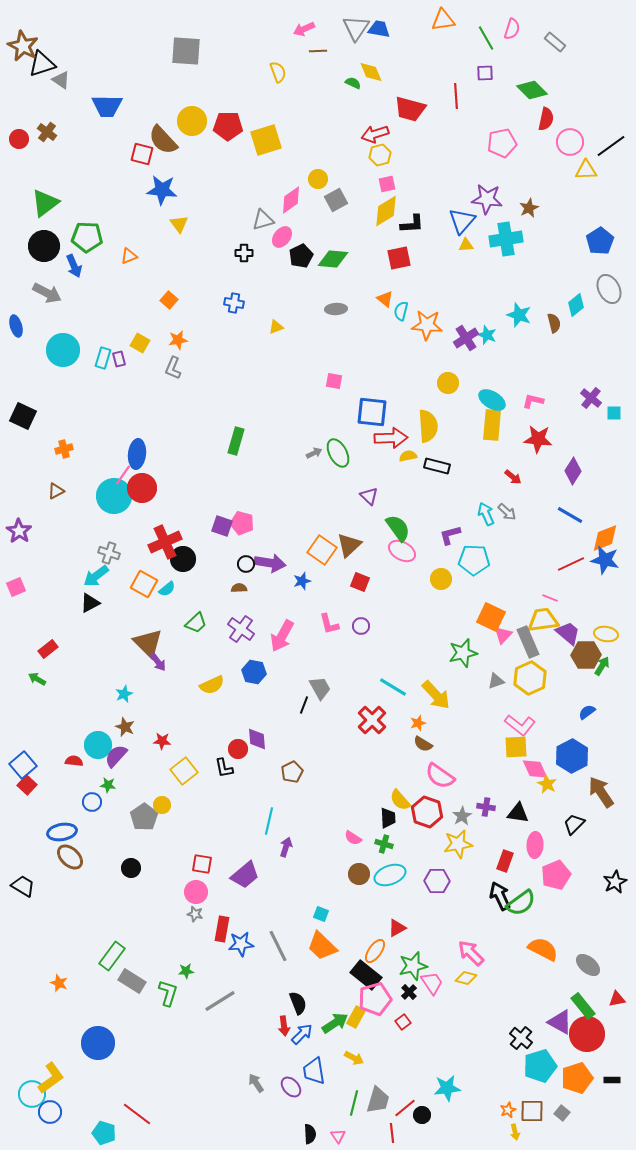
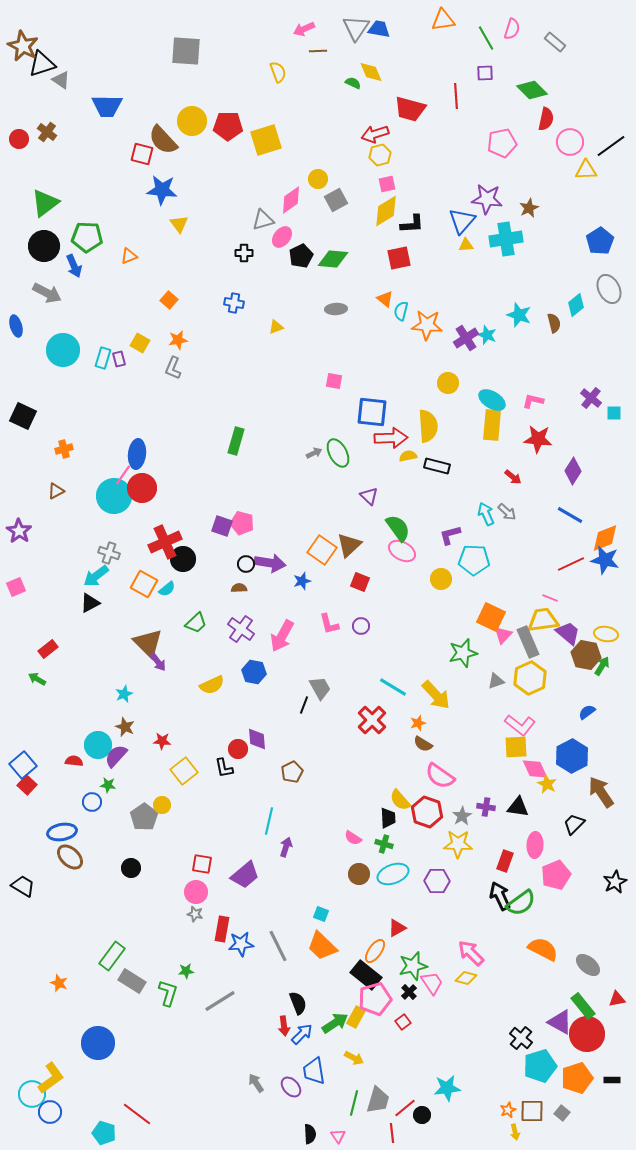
brown hexagon at (586, 655): rotated 12 degrees clockwise
black triangle at (518, 813): moved 6 px up
yellow star at (458, 844): rotated 12 degrees clockwise
cyan ellipse at (390, 875): moved 3 px right, 1 px up
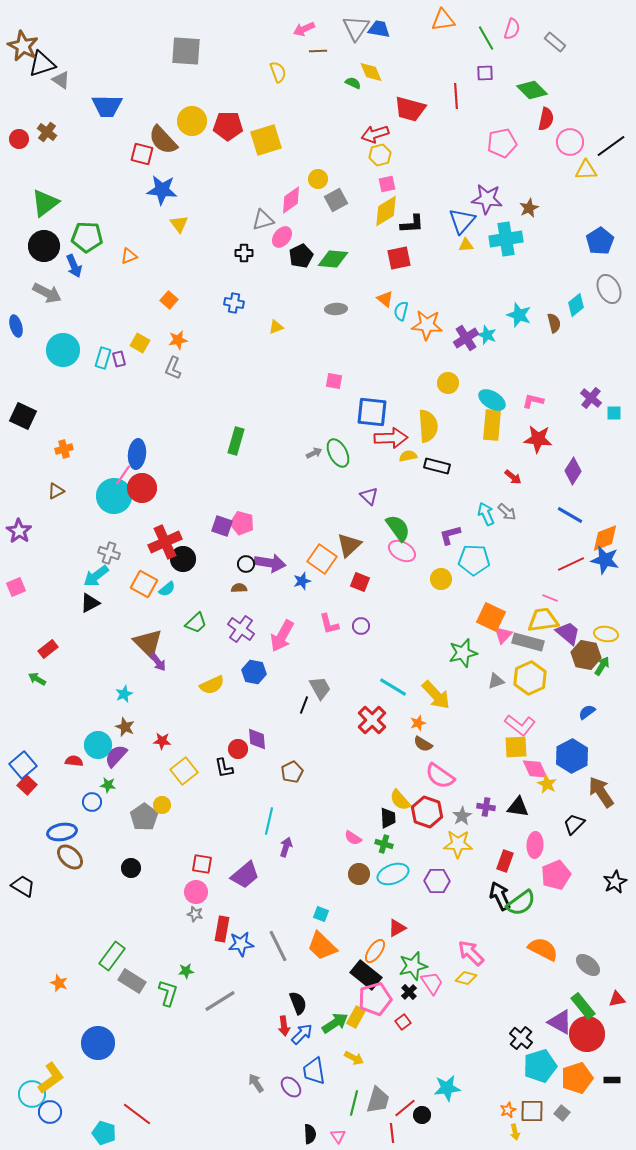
orange square at (322, 550): moved 9 px down
gray rectangle at (528, 642): rotated 52 degrees counterclockwise
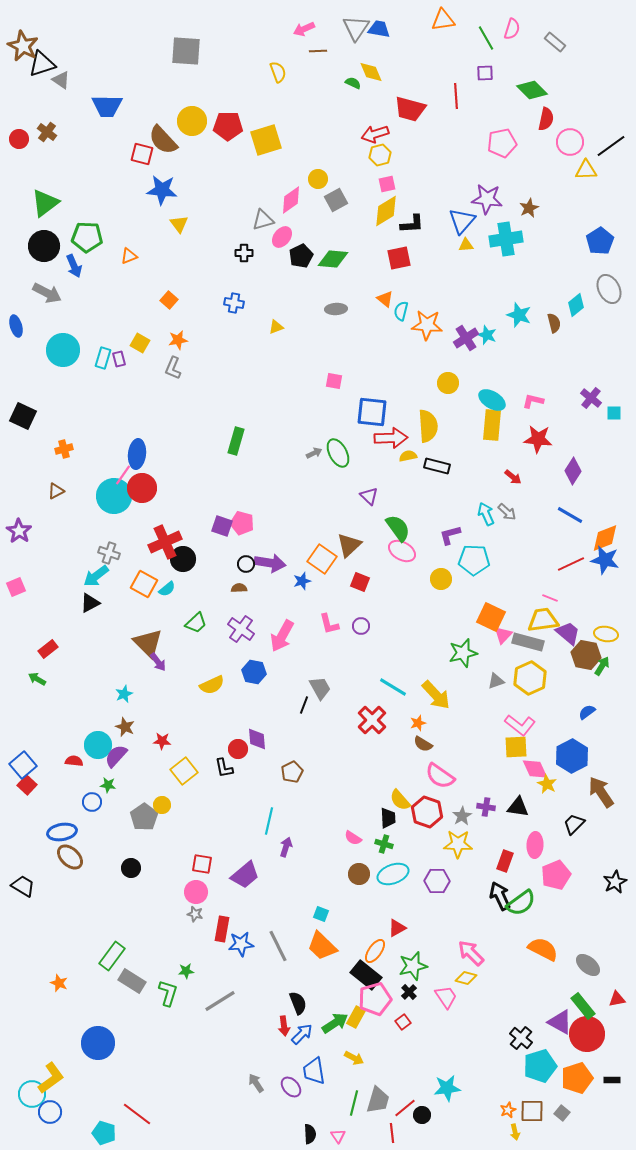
pink trapezoid at (432, 983): moved 14 px right, 14 px down
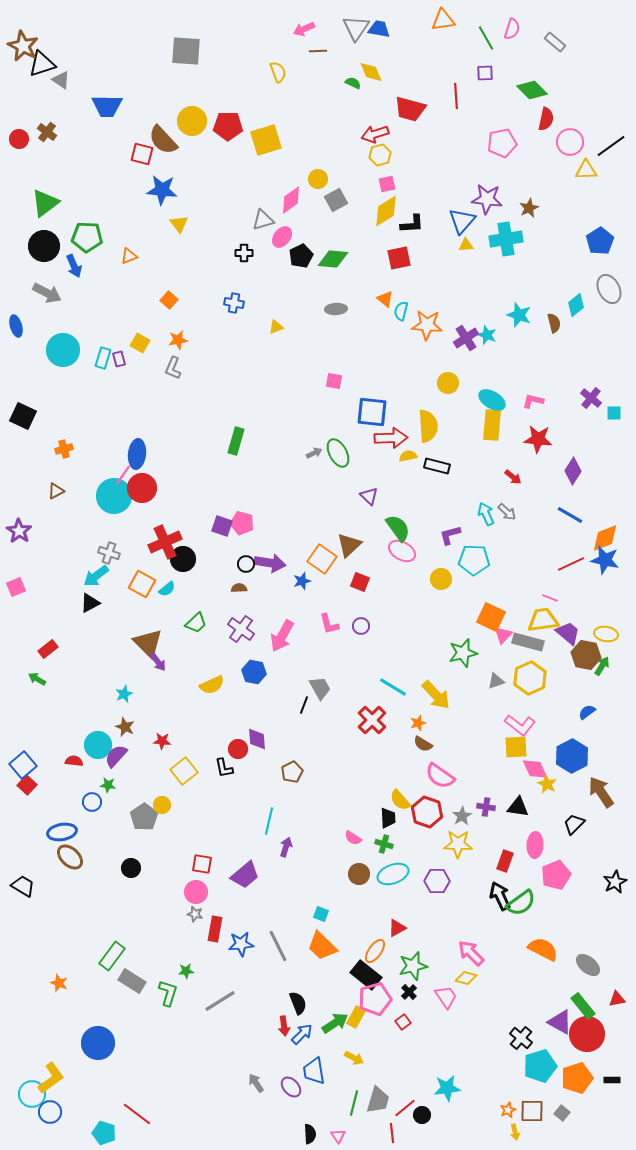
orange square at (144, 584): moved 2 px left
red rectangle at (222, 929): moved 7 px left
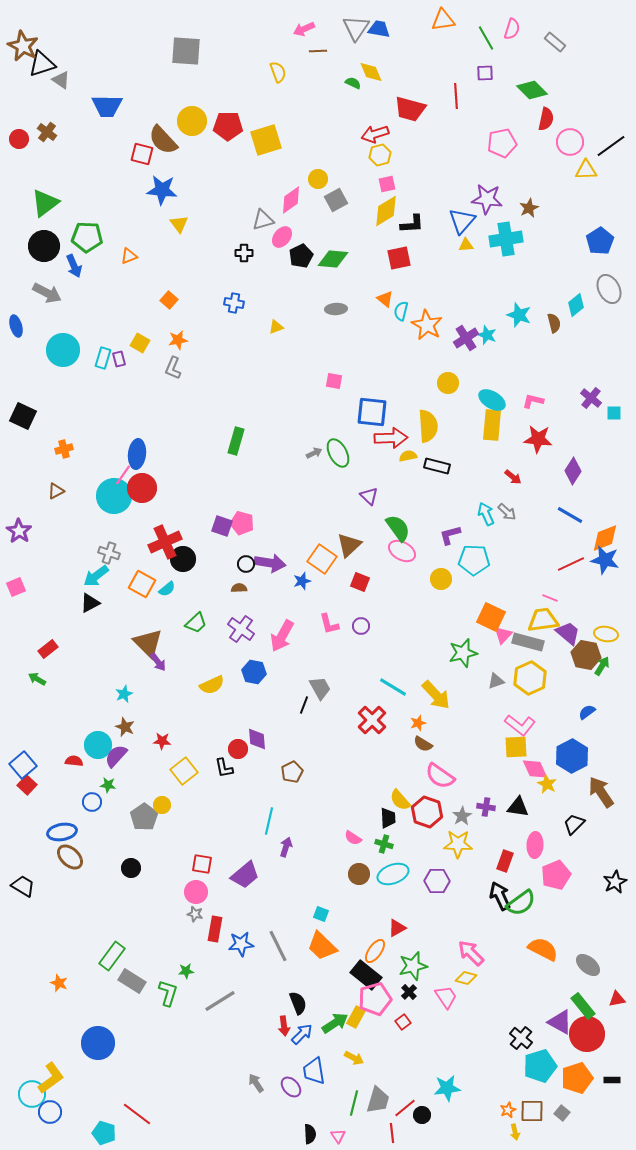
orange star at (427, 325): rotated 24 degrees clockwise
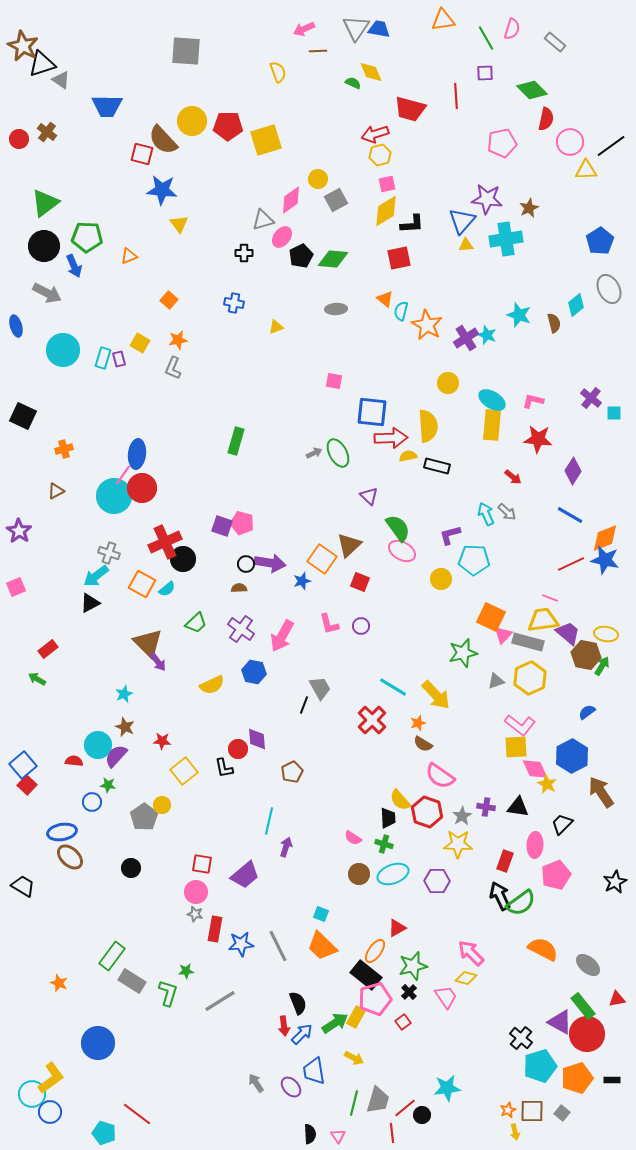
black trapezoid at (574, 824): moved 12 px left
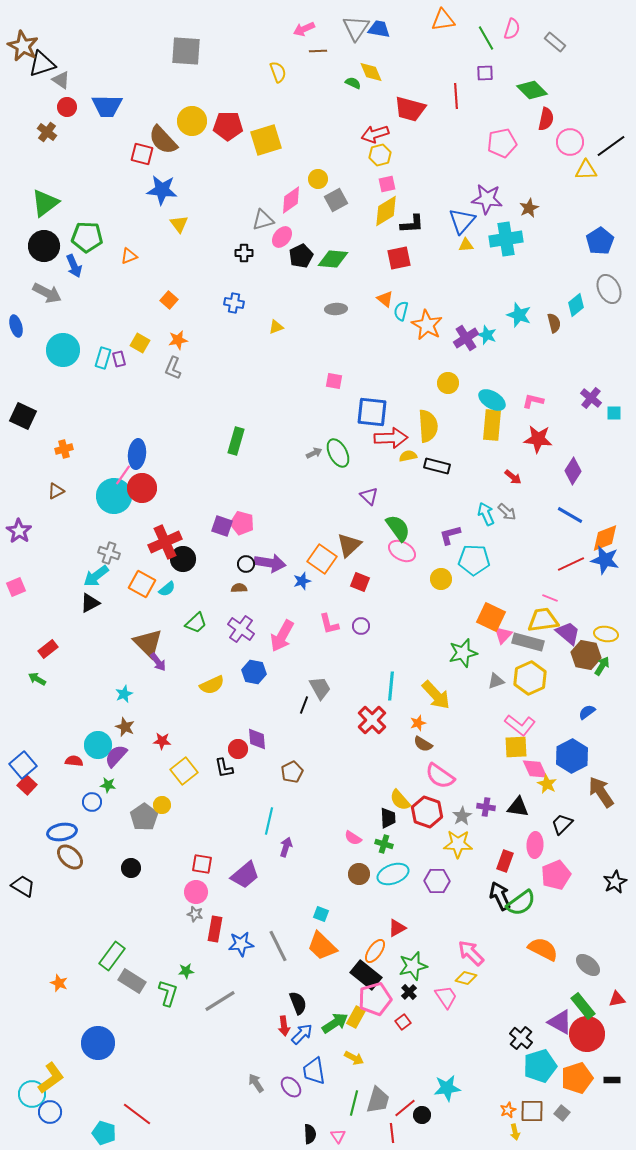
red circle at (19, 139): moved 48 px right, 32 px up
cyan line at (393, 687): moved 2 px left, 1 px up; rotated 64 degrees clockwise
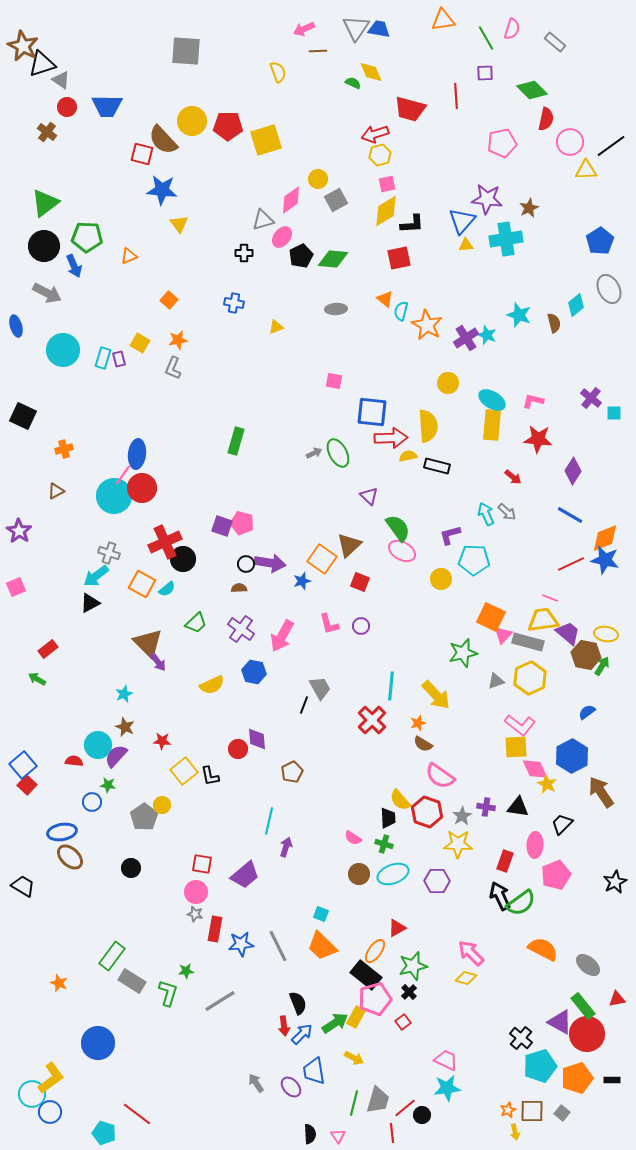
black L-shape at (224, 768): moved 14 px left, 8 px down
pink trapezoid at (446, 997): moved 63 px down; rotated 30 degrees counterclockwise
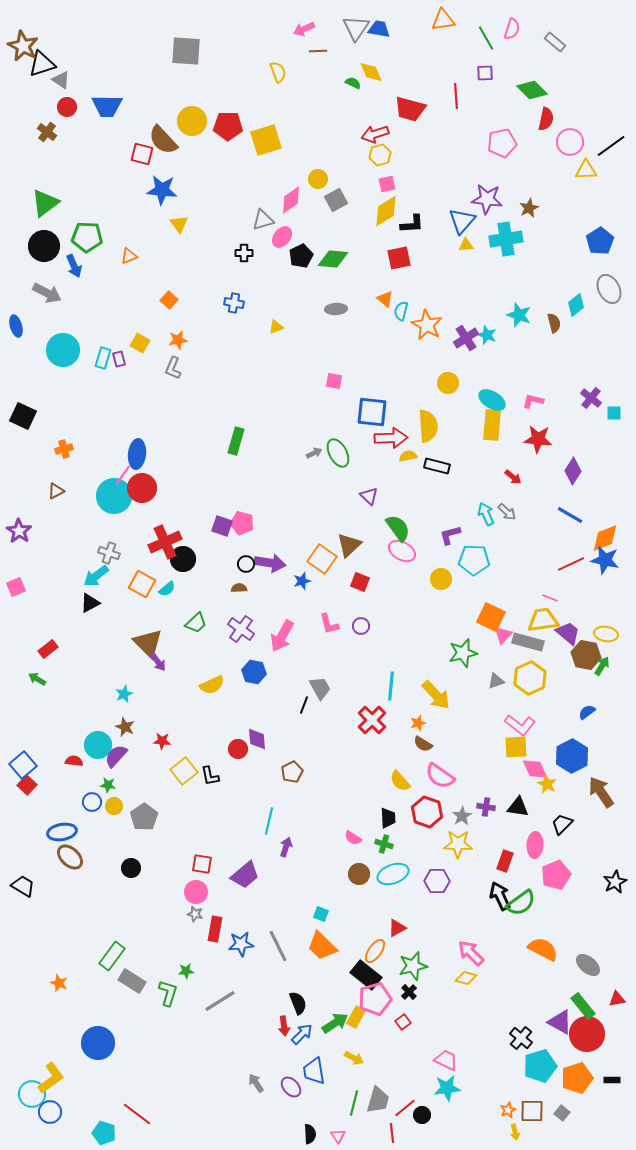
yellow semicircle at (400, 800): moved 19 px up
yellow circle at (162, 805): moved 48 px left, 1 px down
